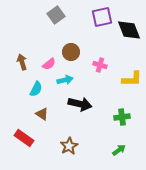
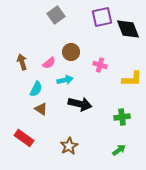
black diamond: moved 1 px left, 1 px up
pink semicircle: moved 1 px up
brown triangle: moved 1 px left, 5 px up
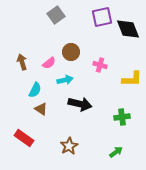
cyan semicircle: moved 1 px left, 1 px down
green arrow: moved 3 px left, 2 px down
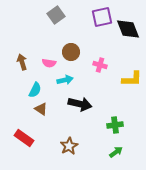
pink semicircle: rotated 48 degrees clockwise
green cross: moved 7 px left, 8 px down
